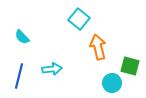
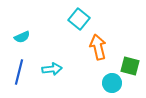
cyan semicircle: rotated 70 degrees counterclockwise
blue line: moved 4 px up
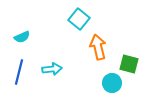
green square: moved 1 px left, 2 px up
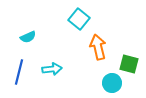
cyan semicircle: moved 6 px right
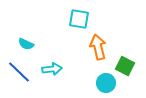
cyan square: rotated 30 degrees counterclockwise
cyan semicircle: moved 2 px left, 7 px down; rotated 49 degrees clockwise
green square: moved 4 px left, 2 px down; rotated 12 degrees clockwise
blue line: rotated 60 degrees counterclockwise
cyan circle: moved 6 px left
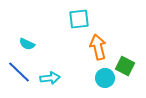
cyan square: rotated 15 degrees counterclockwise
cyan semicircle: moved 1 px right
cyan arrow: moved 2 px left, 9 px down
cyan circle: moved 1 px left, 5 px up
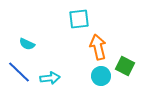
cyan circle: moved 4 px left, 2 px up
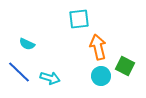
cyan arrow: rotated 24 degrees clockwise
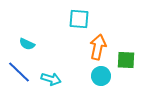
cyan square: rotated 10 degrees clockwise
orange arrow: rotated 25 degrees clockwise
green square: moved 1 px right, 6 px up; rotated 24 degrees counterclockwise
cyan arrow: moved 1 px right, 1 px down
